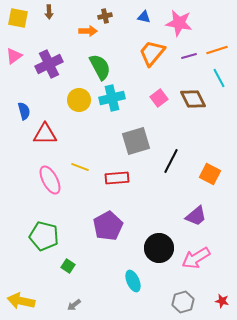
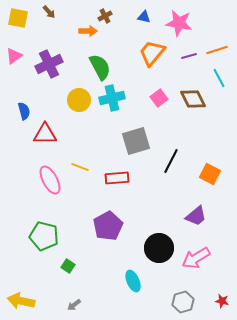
brown arrow: rotated 40 degrees counterclockwise
brown cross: rotated 16 degrees counterclockwise
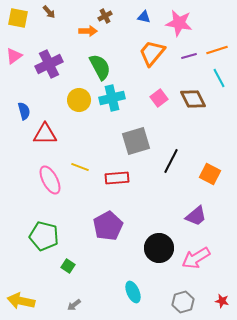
cyan ellipse: moved 11 px down
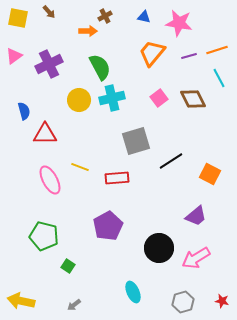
black line: rotated 30 degrees clockwise
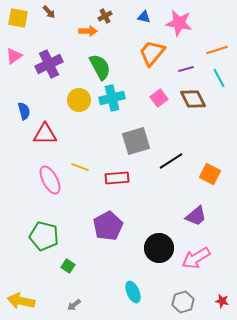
purple line: moved 3 px left, 13 px down
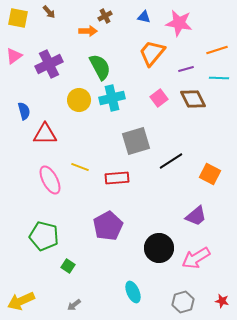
cyan line: rotated 60 degrees counterclockwise
yellow arrow: rotated 36 degrees counterclockwise
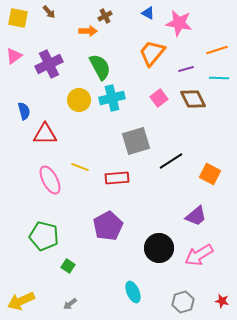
blue triangle: moved 4 px right, 4 px up; rotated 16 degrees clockwise
pink arrow: moved 3 px right, 3 px up
gray arrow: moved 4 px left, 1 px up
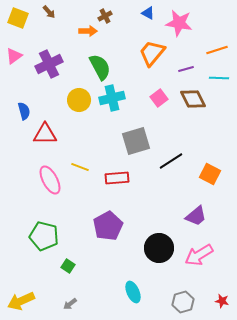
yellow square: rotated 10 degrees clockwise
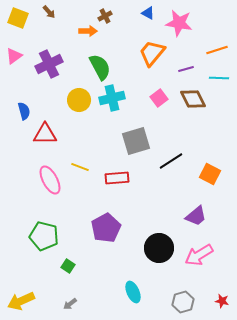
purple pentagon: moved 2 px left, 2 px down
